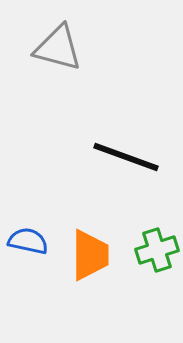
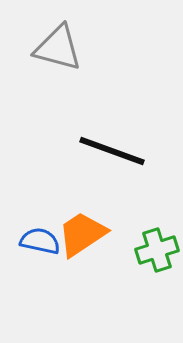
black line: moved 14 px left, 6 px up
blue semicircle: moved 12 px right
orange trapezoid: moved 8 px left, 21 px up; rotated 124 degrees counterclockwise
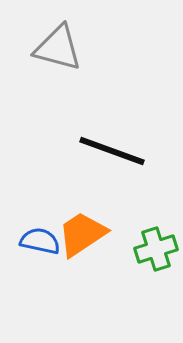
green cross: moved 1 px left, 1 px up
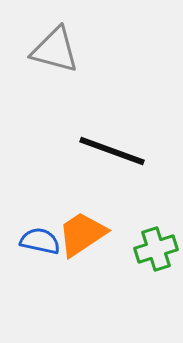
gray triangle: moved 3 px left, 2 px down
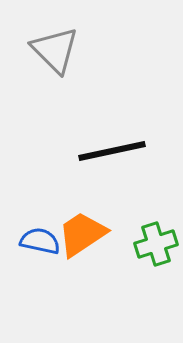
gray triangle: rotated 30 degrees clockwise
black line: rotated 32 degrees counterclockwise
green cross: moved 5 px up
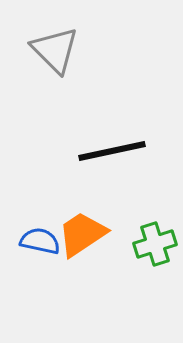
green cross: moved 1 px left
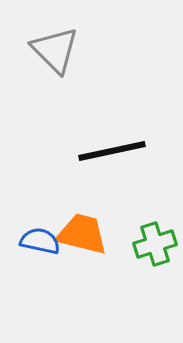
orange trapezoid: rotated 48 degrees clockwise
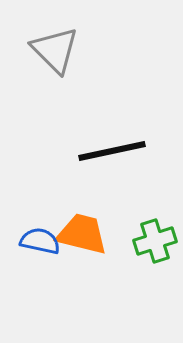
green cross: moved 3 px up
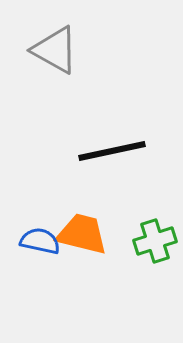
gray triangle: rotated 16 degrees counterclockwise
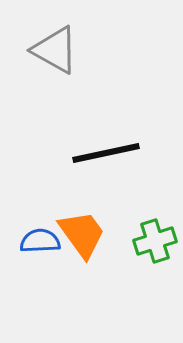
black line: moved 6 px left, 2 px down
orange trapezoid: rotated 40 degrees clockwise
blue semicircle: rotated 15 degrees counterclockwise
